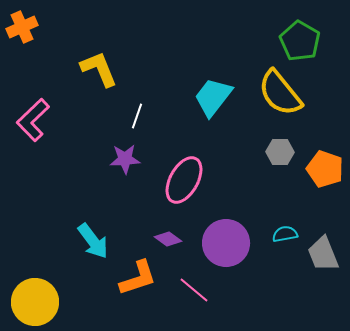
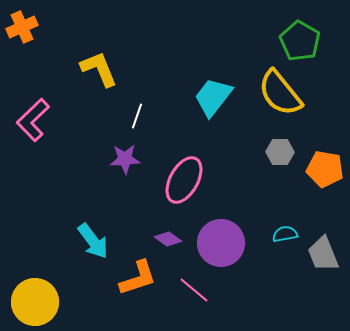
orange pentagon: rotated 9 degrees counterclockwise
purple circle: moved 5 px left
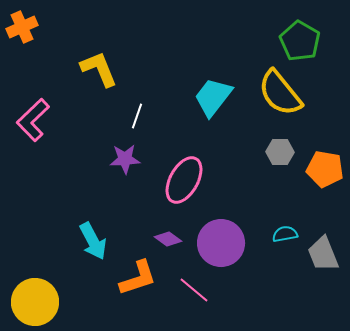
cyan arrow: rotated 9 degrees clockwise
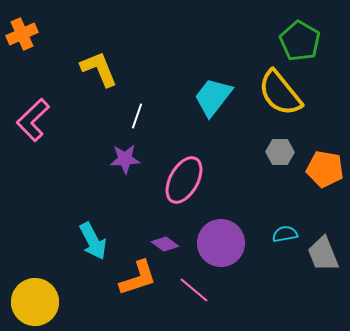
orange cross: moved 7 px down
purple diamond: moved 3 px left, 5 px down
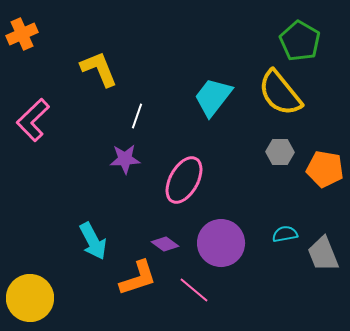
yellow circle: moved 5 px left, 4 px up
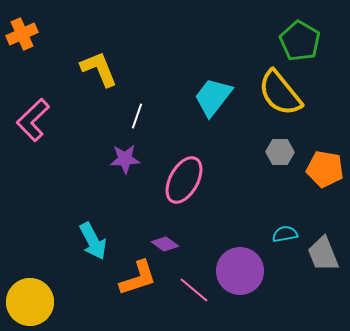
purple circle: moved 19 px right, 28 px down
yellow circle: moved 4 px down
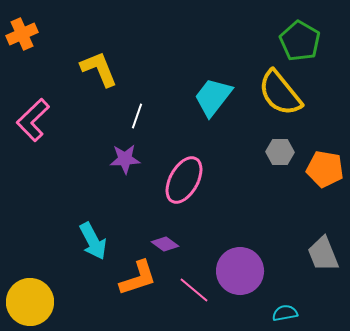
cyan semicircle: moved 79 px down
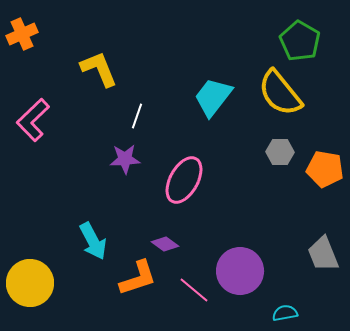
yellow circle: moved 19 px up
